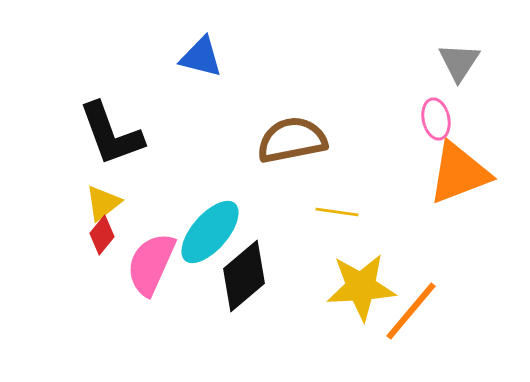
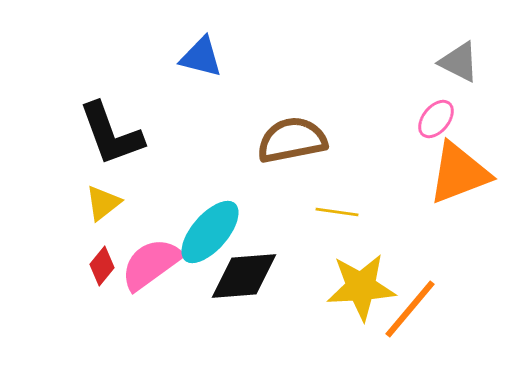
gray triangle: rotated 36 degrees counterclockwise
pink ellipse: rotated 51 degrees clockwise
red diamond: moved 31 px down
pink semicircle: rotated 30 degrees clockwise
black diamond: rotated 36 degrees clockwise
orange line: moved 1 px left, 2 px up
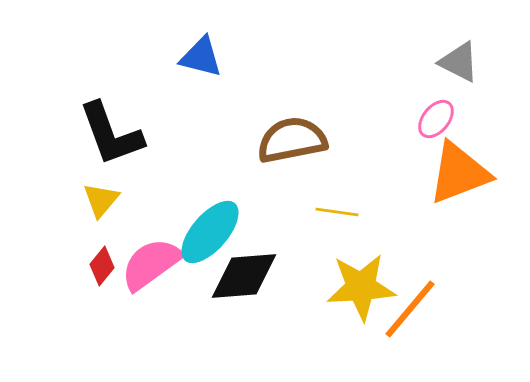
yellow triangle: moved 2 px left, 3 px up; rotated 12 degrees counterclockwise
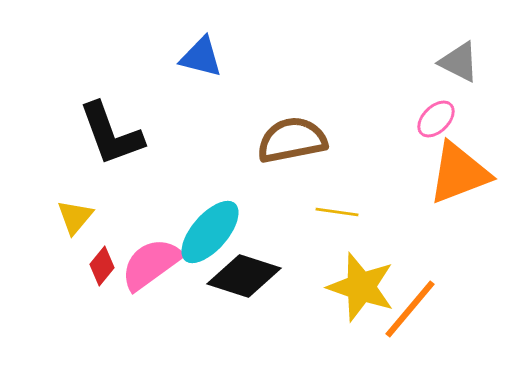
pink ellipse: rotated 6 degrees clockwise
yellow triangle: moved 26 px left, 17 px down
black diamond: rotated 22 degrees clockwise
yellow star: rotated 22 degrees clockwise
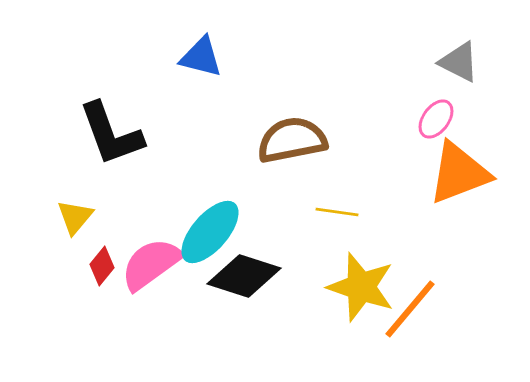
pink ellipse: rotated 9 degrees counterclockwise
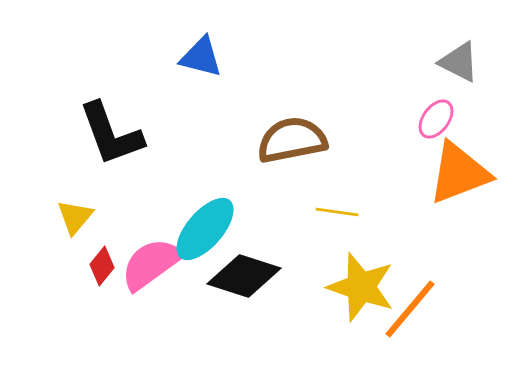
cyan ellipse: moved 5 px left, 3 px up
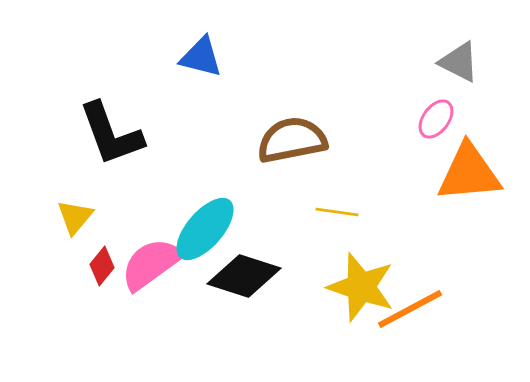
orange triangle: moved 10 px right; rotated 16 degrees clockwise
orange line: rotated 22 degrees clockwise
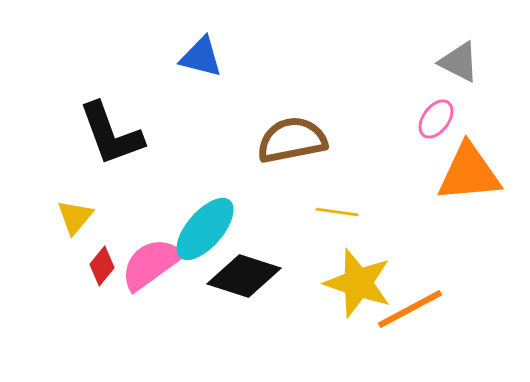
yellow star: moved 3 px left, 4 px up
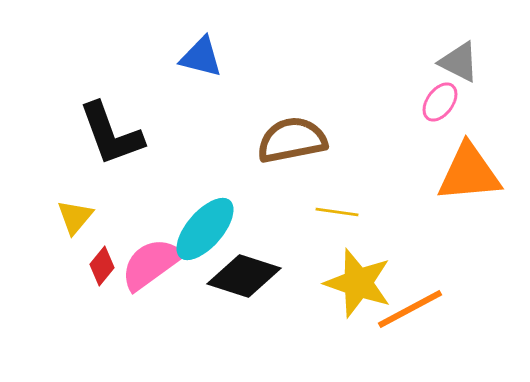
pink ellipse: moved 4 px right, 17 px up
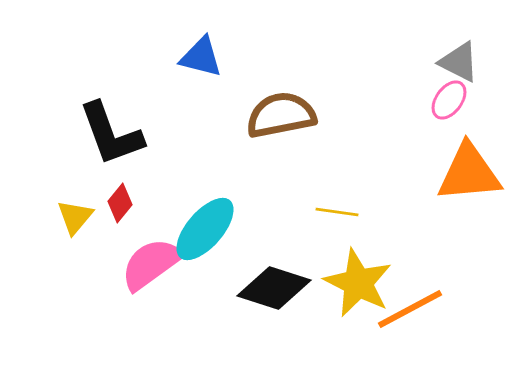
pink ellipse: moved 9 px right, 2 px up
brown semicircle: moved 11 px left, 25 px up
red diamond: moved 18 px right, 63 px up
black diamond: moved 30 px right, 12 px down
yellow star: rotated 8 degrees clockwise
